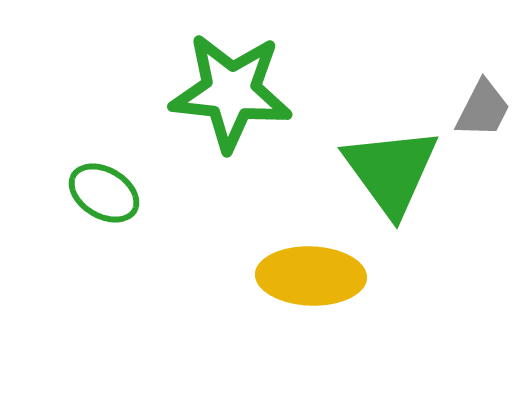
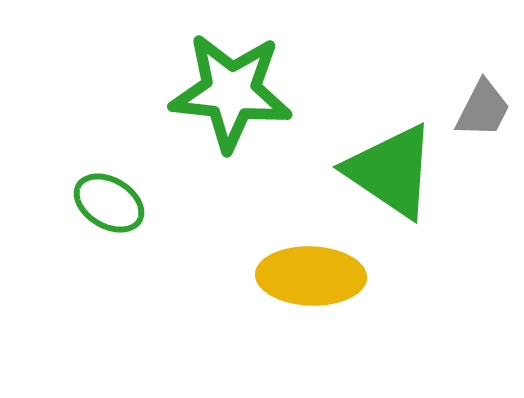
green triangle: rotated 20 degrees counterclockwise
green ellipse: moved 5 px right, 10 px down
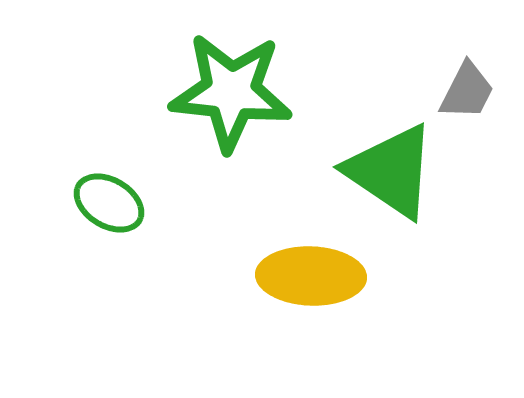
gray trapezoid: moved 16 px left, 18 px up
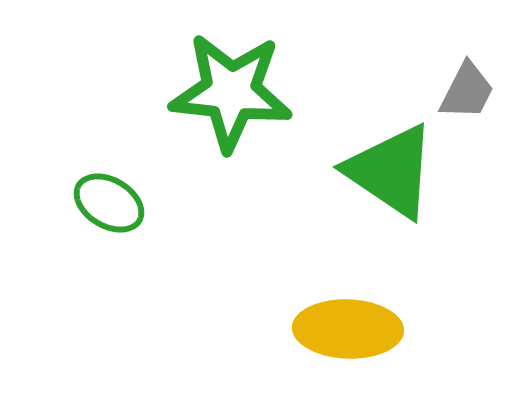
yellow ellipse: moved 37 px right, 53 px down
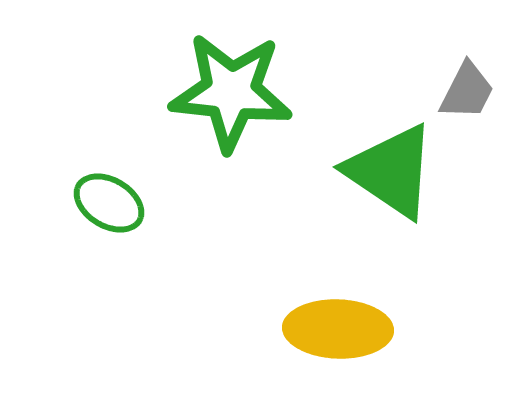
yellow ellipse: moved 10 px left
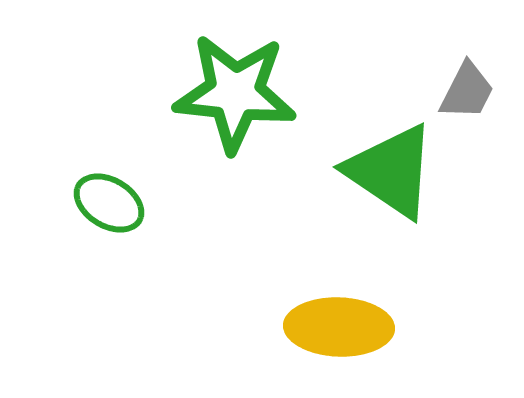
green star: moved 4 px right, 1 px down
yellow ellipse: moved 1 px right, 2 px up
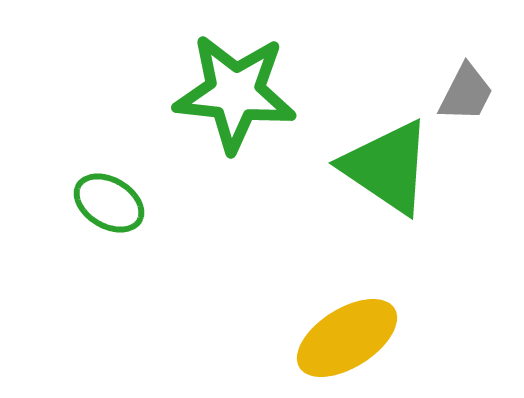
gray trapezoid: moved 1 px left, 2 px down
green triangle: moved 4 px left, 4 px up
yellow ellipse: moved 8 px right, 11 px down; rotated 34 degrees counterclockwise
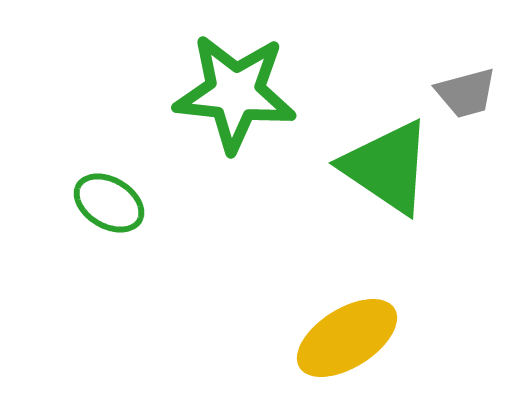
gray trapezoid: rotated 48 degrees clockwise
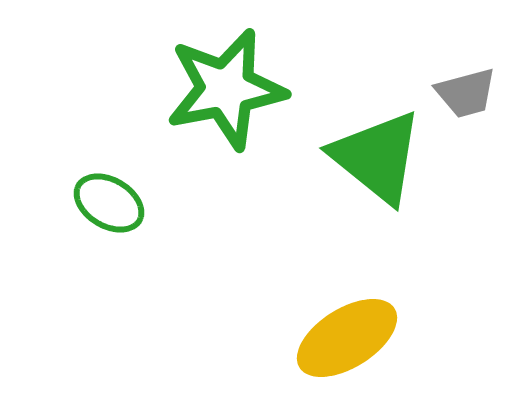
green star: moved 9 px left, 4 px up; rotated 17 degrees counterclockwise
green triangle: moved 10 px left, 10 px up; rotated 5 degrees clockwise
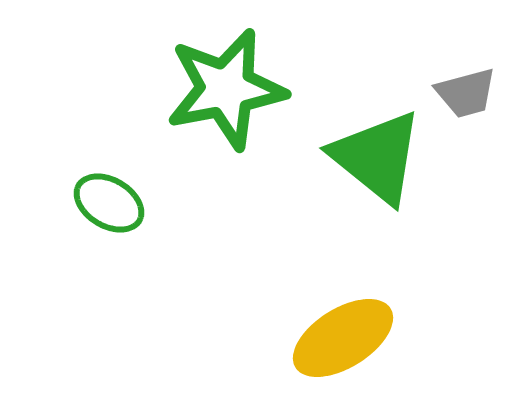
yellow ellipse: moved 4 px left
